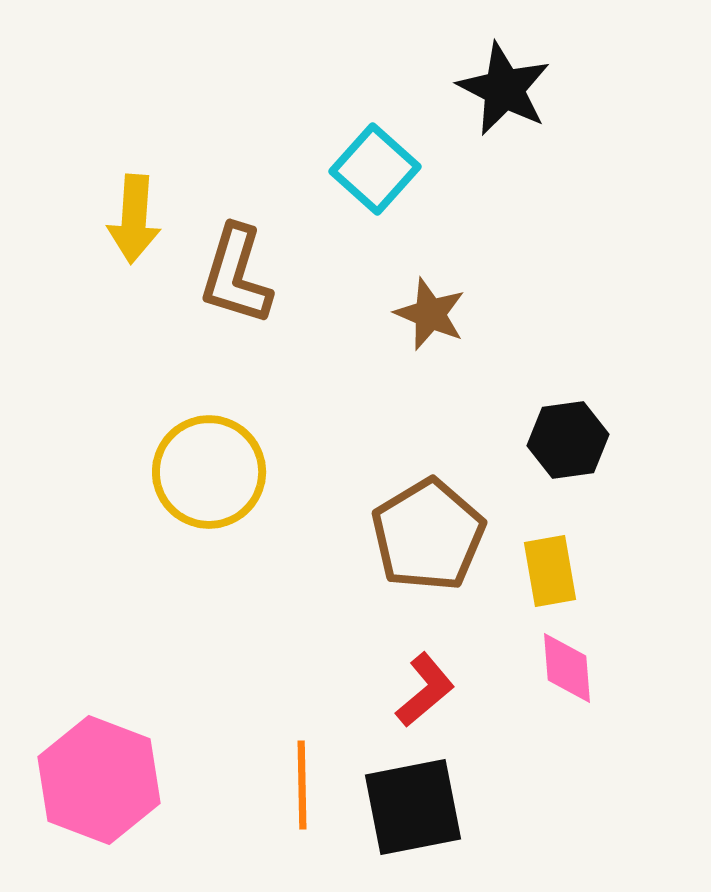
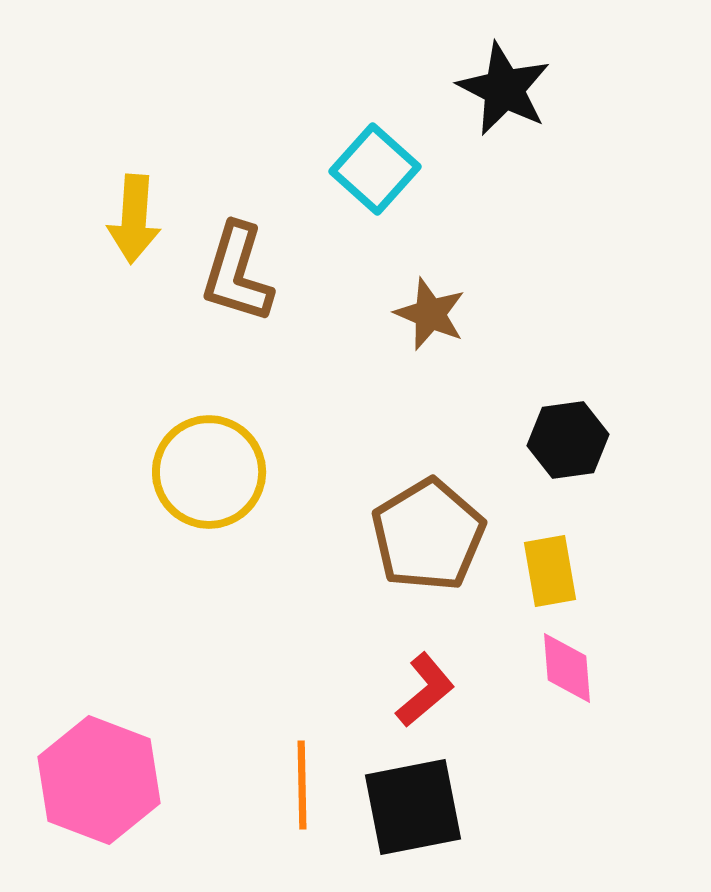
brown L-shape: moved 1 px right, 2 px up
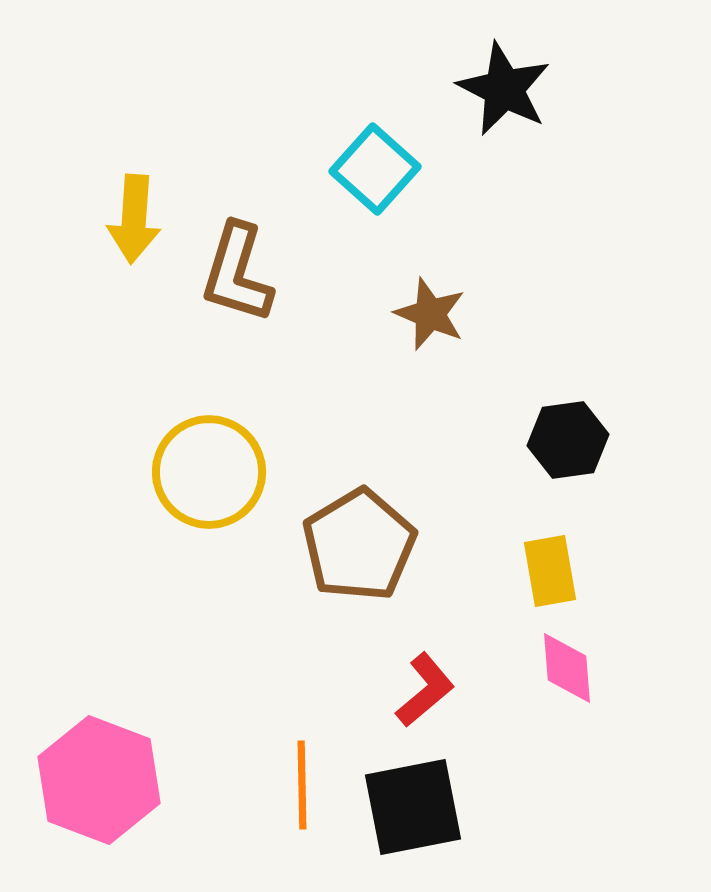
brown pentagon: moved 69 px left, 10 px down
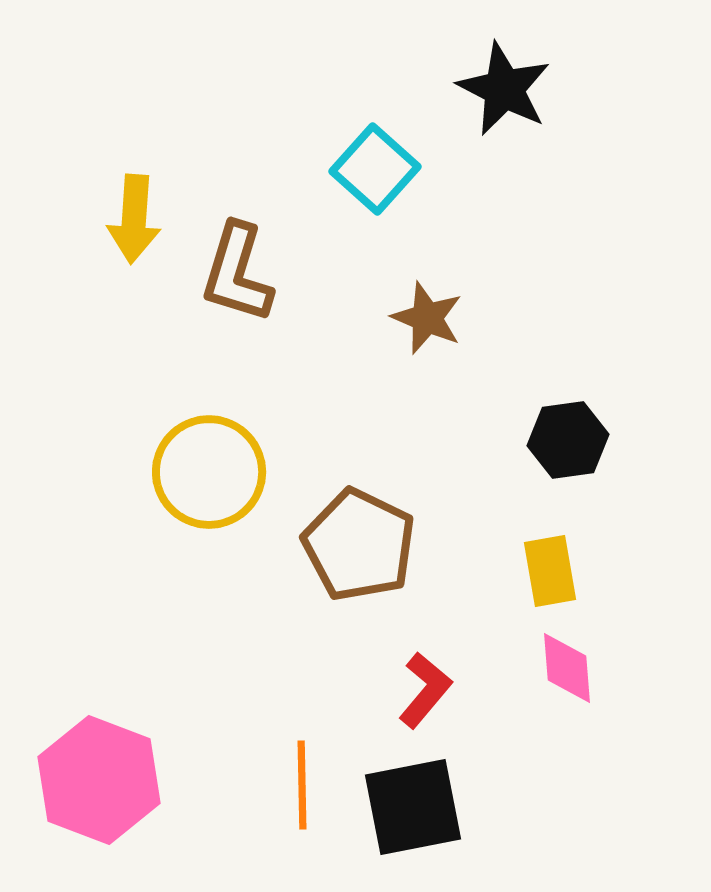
brown star: moved 3 px left, 4 px down
brown pentagon: rotated 15 degrees counterclockwise
red L-shape: rotated 10 degrees counterclockwise
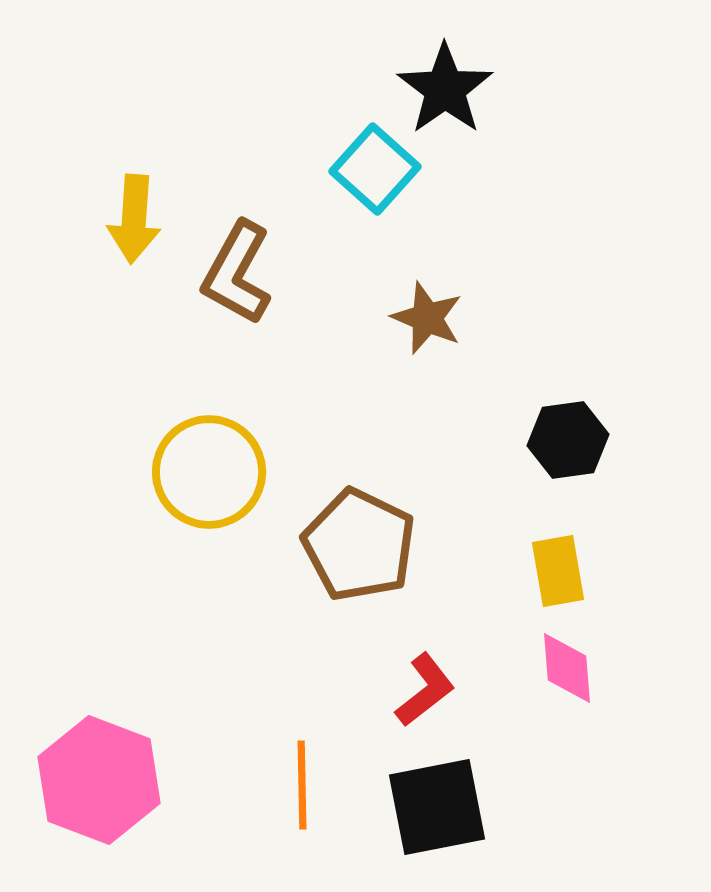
black star: moved 59 px left; rotated 10 degrees clockwise
brown L-shape: rotated 12 degrees clockwise
yellow rectangle: moved 8 px right
red L-shape: rotated 12 degrees clockwise
black square: moved 24 px right
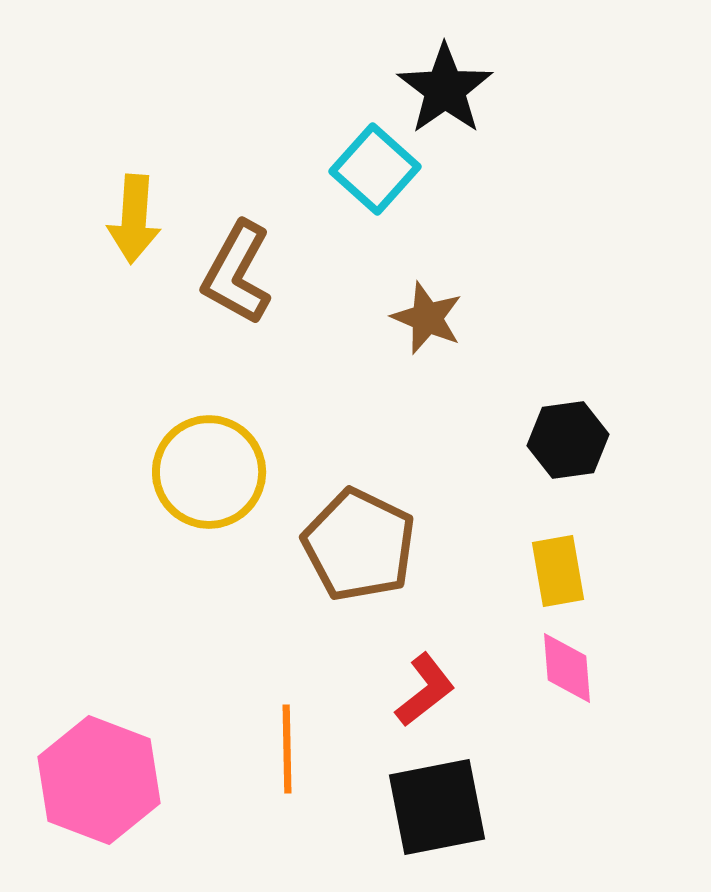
orange line: moved 15 px left, 36 px up
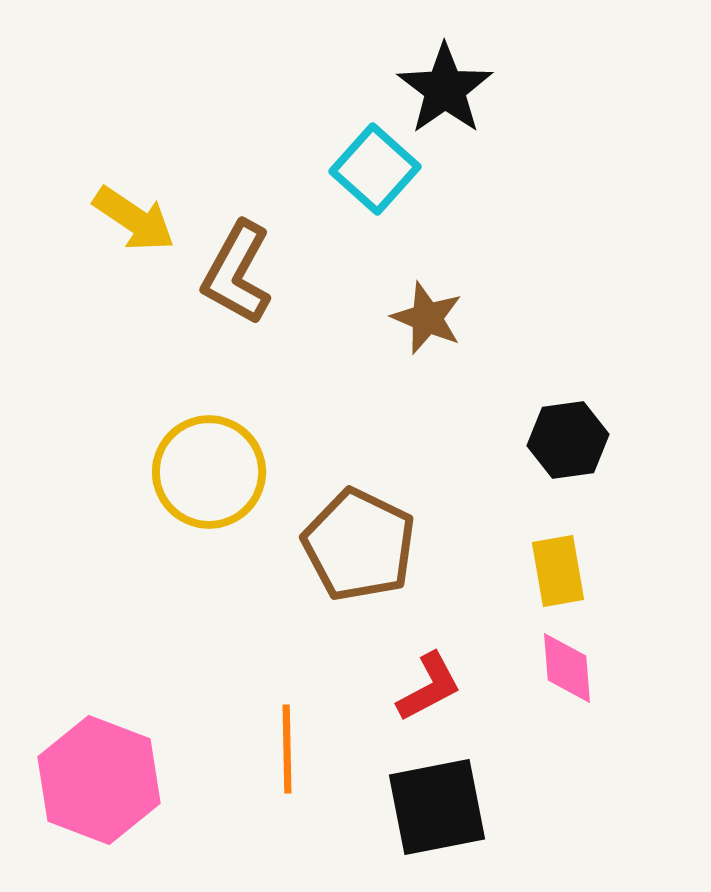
yellow arrow: rotated 60 degrees counterclockwise
red L-shape: moved 4 px right, 3 px up; rotated 10 degrees clockwise
